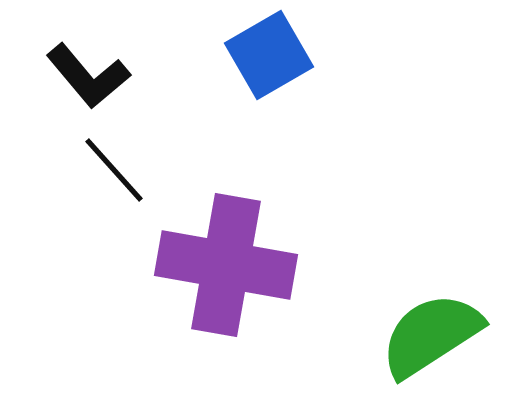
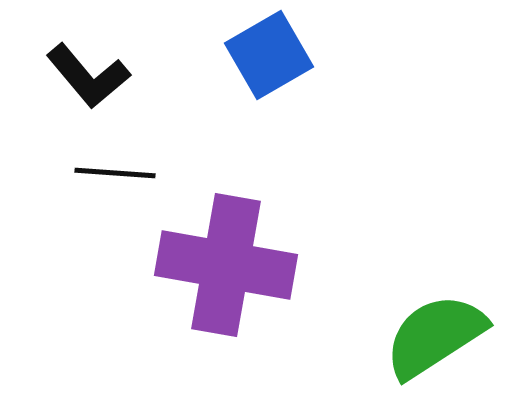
black line: moved 1 px right, 3 px down; rotated 44 degrees counterclockwise
green semicircle: moved 4 px right, 1 px down
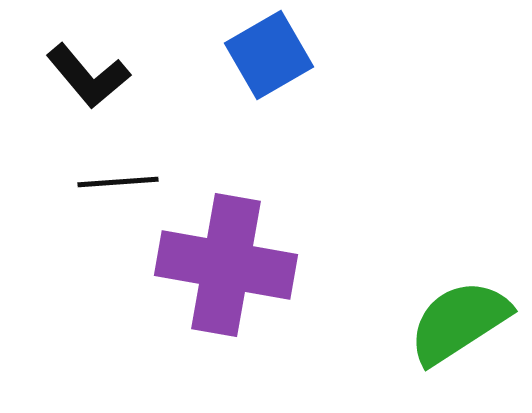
black line: moved 3 px right, 9 px down; rotated 8 degrees counterclockwise
green semicircle: moved 24 px right, 14 px up
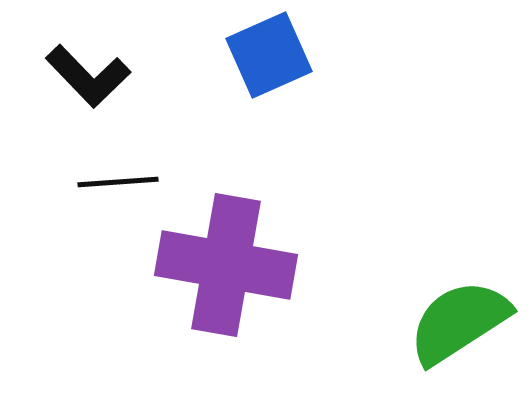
blue square: rotated 6 degrees clockwise
black L-shape: rotated 4 degrees counterclockwise
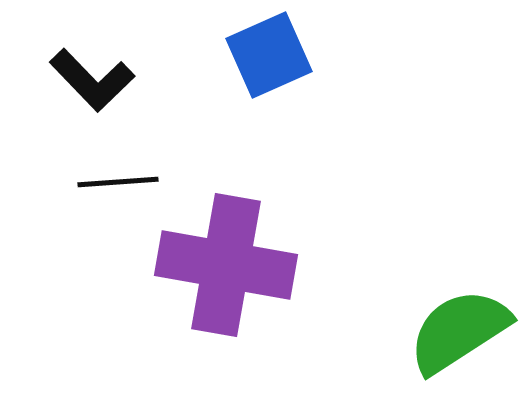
black L-shape: moved 4 px right, 4 px down
green semicircle: moved 9 px down
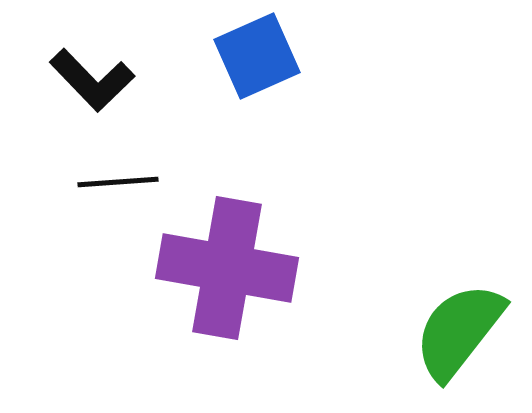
blue square: moved 12 px left, 1 px down
purple cross: moved 1 px right, 3 px down
green semicircle: rotated 19 degrees counterclockwise
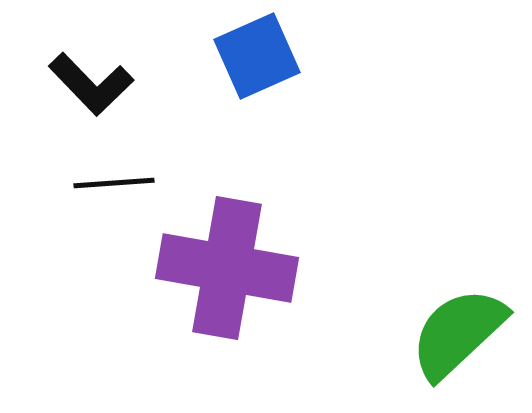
black L-shape: moved 1 px left, 4 px down
black line: moved 4 px left, 1 px down
green semicircle: moved 1 px left, 2 px down; rotated 9 degrees clockwise
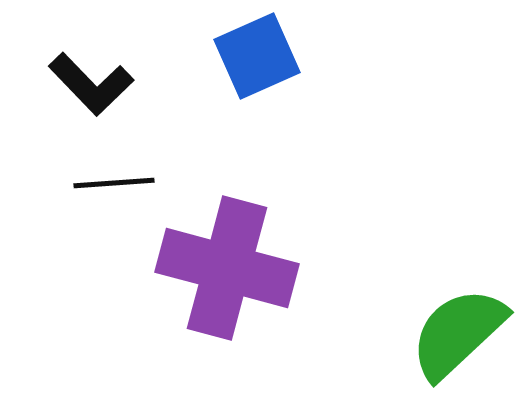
purple cross: rotated 5 degrees clockwise
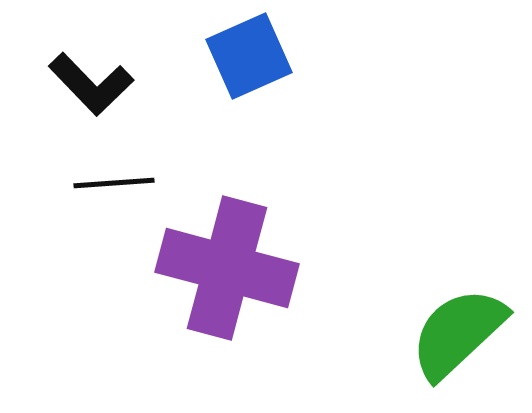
blue square: moved 8 px left
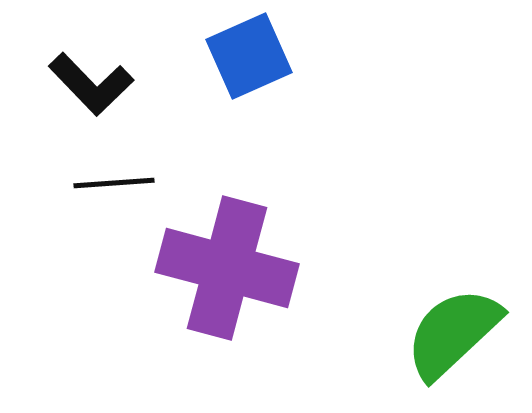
green semicircle: moved 5 px left
